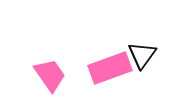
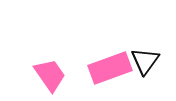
black triangle: moved 3 px right, 6 px down
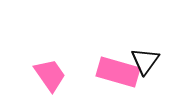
pink rectangle: moved 8 px right, 4 px down; rotated 36 degrees clockwise
